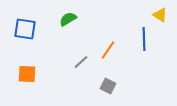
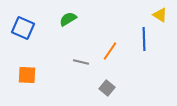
blue square: moved 2 px left, 1 px up; rotated 15 degrees clockwise
orange line: moved 2 px right, 1 px down
gray line: rotated 56 degrees clockwise
orange square: moved 1 px down
gray square: moved 1 px left, 2 px down; rotated 14 degrees clockwise
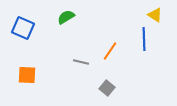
yellow triangle: moved 5 px left
green semicircle: moved 2 px left, 2 px up
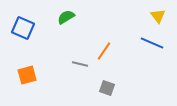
yellow triangle: moved 3 px right, 1 px down; rotated 21 degrees clockwise
blue line: moved 8 px right, 4 px down; rotated 65 degrees counterclockwise
orange line: moved 6 px left
gray line: moved 1 px left, 2 px down
orange square: rotated 18 degrees counterclockwise
gray square: rotated 21 degrees counterclockwise
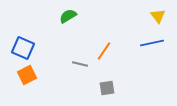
green semicircle: moved 2 px right, 1 px up
blue square: moved 20 px down
blue line: rotated 35 degrees counterclockwise
orange square: rotated 12 degrees counterclockwise
gray square: rotated 28 degrees counterclockwise
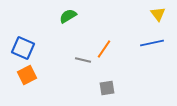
yellow triangle: moved 2 px up
orange line: moved 2 px up
gray line: moved 3 px right, 4 px up
